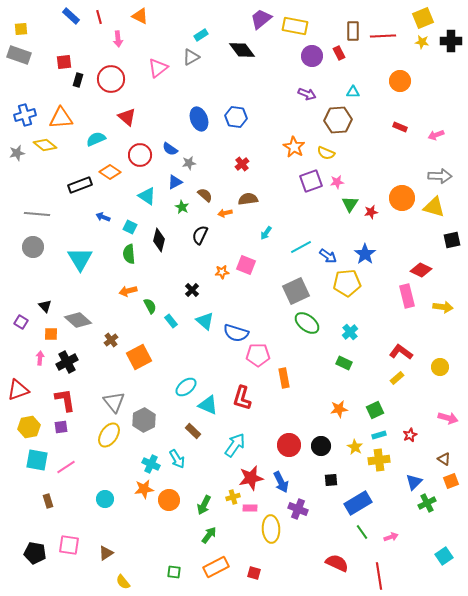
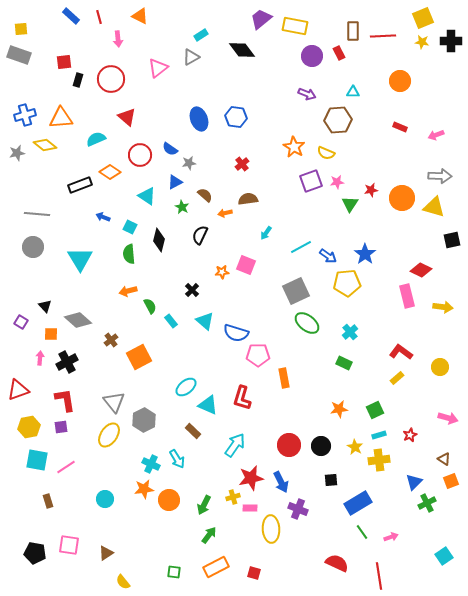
red star at (371, 212): moved 22 px up
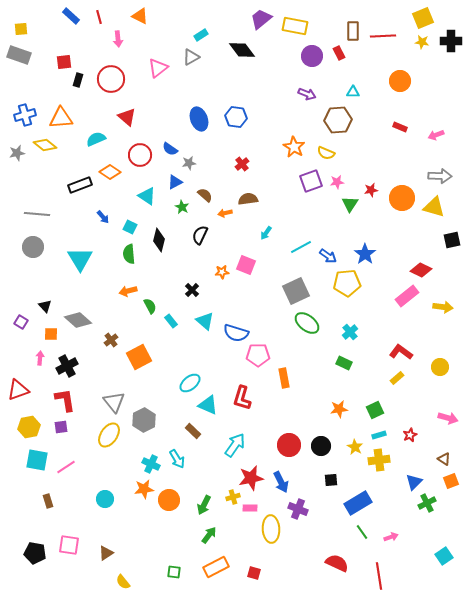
blue arrow at (103, 217): rotated 152 degrees counterclockwise
pink rectangle at (407, 296): rotated 65 degrees clockwise
black cross at (67, 362): moved 4 px down
cyan ellipse at (186, 387): moved 4 px right, 4 px up
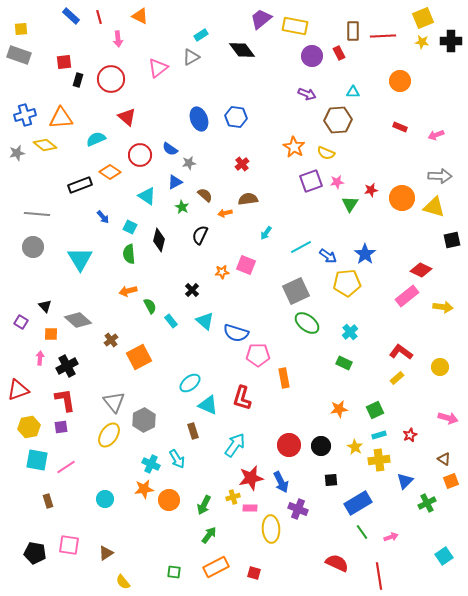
brown rectangle at (193, 431): rotated 28 degrees clockwise
blue triangle at (414, 482): moved 9 px left, 1 px up
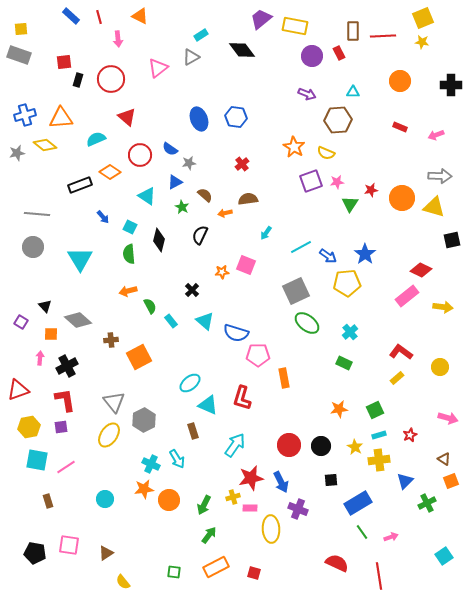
black cross at (451, 41): moved 44 px down
brown cross at (111, 340): rotated 32 degrees clockwise
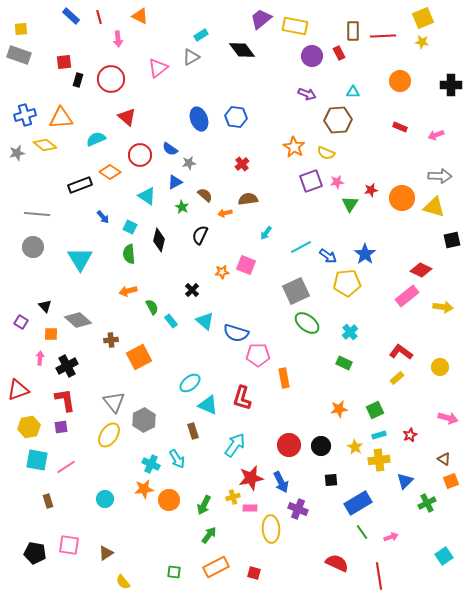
green semicircle at (150, 306): moved 2 px right, 1 px down
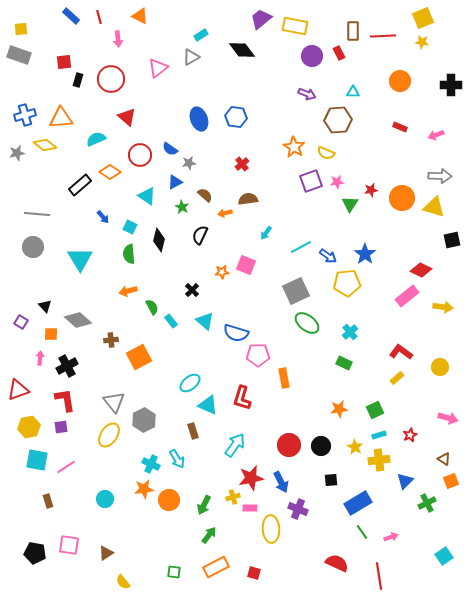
black rectangle at (80, 185): rotated 20 degrees counterclockwise
